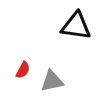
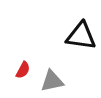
black triangle: moved 5 px right, 10 px down
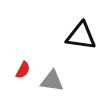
gray triangle: rotated 20 degrees clockwise
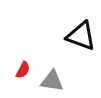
black triangle: rotated 12 degrees clockwise
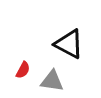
black triangle: moved 12 px left, 8 px down; rotated 8 degrees clockwise
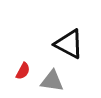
red semicircle: moved 1 px down
